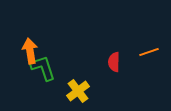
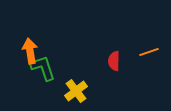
red semicircle: moved 1 px up
yellow cross: moved 2 px left
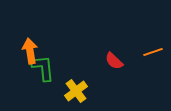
orange line: moved 4 px right
red semicircle: rotated 48 degrees counterclockwise
green L-shape: rotated 12 degrees clockwise
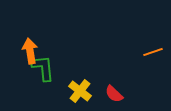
red semicircle: moved 33 px down
yellow cross: moved 4 px right; rotated 15 degrees counterclockwise
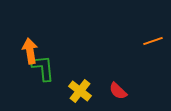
orange line: moved 11 px up
red semicircle: moved 4 px right, 3 px up
